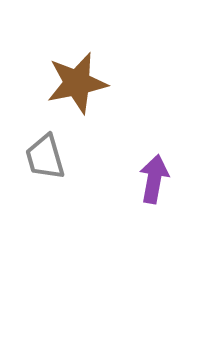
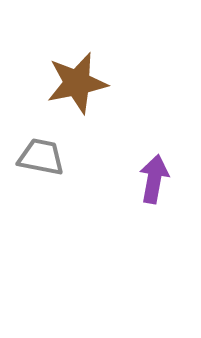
gray trapezoid: moved 4 px left; rotated 117 degrees clockwise
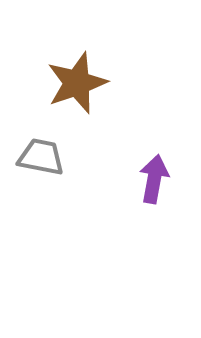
brown star: rotated 8 degrees counterclockwise
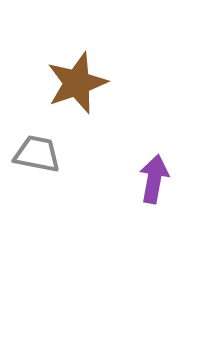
gray trapezoid: moved 4 px left, 3 px up
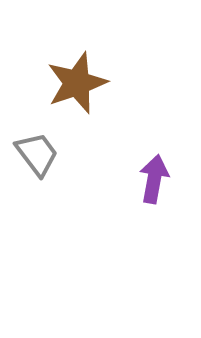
gray trapezoid: rotated 42 degrees clockwise
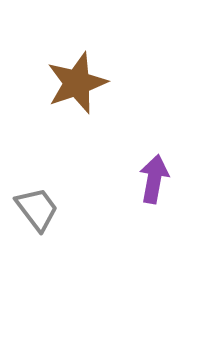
gray trapezoid: moved 55 px down
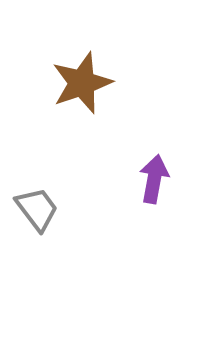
brown star: moved 5 px right
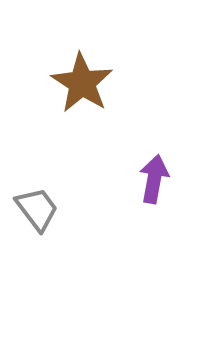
brown star: rotated 20 degrees counterclockwise
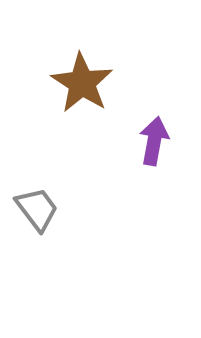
purple arrow: moved 38 px up
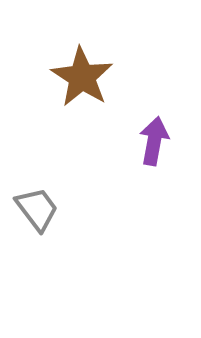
brown star: moved 6 px up
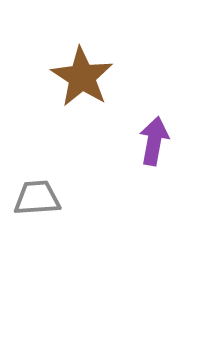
gray trapezoid: moved 11 px up; rotated 57 degrees counterclockwise
